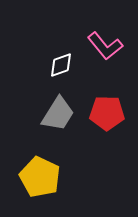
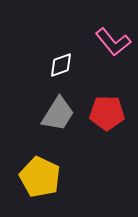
pink L-shape: moved 8 px right, 4 px up
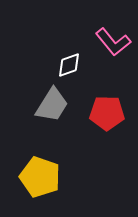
white diamond: moved 8 px right
gray trapezoid: moved 6 px left, 9 px up
yellow pentagon: rotated 6 degrees counterclockwise
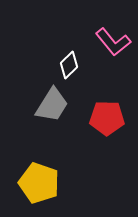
white diamond: rotated 24 degrees counterclockwise
red pentagon: moved 5 px down
yellow pentagon: moved 1 px left, 6 px down
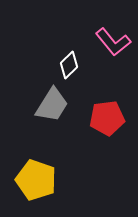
red pentagon: rotated 8 degrees counterclockwise
yellow pentagon: moved 3 px left, 3 px up
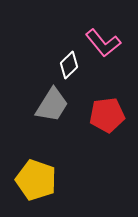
pink L-shape: moved 10 px left, 1 px down
red pentagon: moved 3 px up
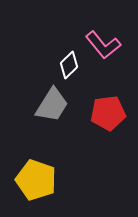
pink L-shape: moved 2 px down
red pentagon: moved 1 px right, 2 px up
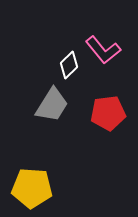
pink L-shape: moved 5 px down
yellow pentagon: moved 4 px left, 8 px down; rotated 15 degrees counterclockwise
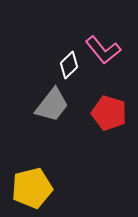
gray trapezoid: rotated 6 degrees clockwise
red pentagon: moved 1 px right; rotated 24 degrees clockwise
yellow pentagon: rotated 18 degrees counterclockwise
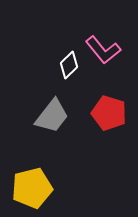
gray trapezoid: moved 11 px down
